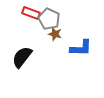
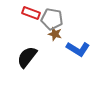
gray pentagon: moved 3 px right; rotated 15 degrees counterclockwise
blue L-shape: moved 3 px left, 1 px down; rotated 30 degrees clockwise
black semicircle: moved 5 px right
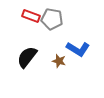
red rectangle: moved 3 px down
brown star: moved 4 px right, 27 px down
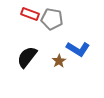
red rectangle: moved 1 px left, 2 px up
brown star: rotated 24 degrees clockwise
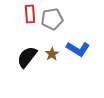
red rectangle: rotated 66 degrees clockwise
gray pentagon: rotated 20 degrees counterclockwise
brown star: moved 7 px left, 7 px up
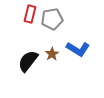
red rectangle: rotated 18 degrees clockwise
black semicircle: moved 1 px right, 4 px down
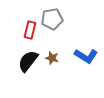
red rectangle: moved 16 px down
blue L-shape: moved 8 px right, 7 px down
brown star: moved 4 px down; rotated 24 degrees counterclockwise
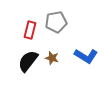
gray pentagon: moved 4 px right, 3 px down
